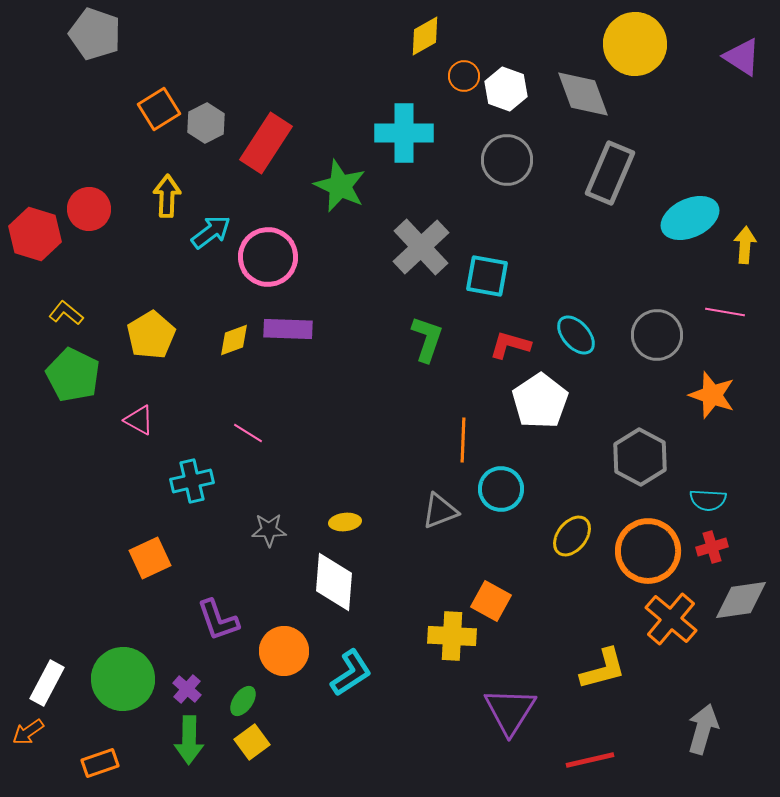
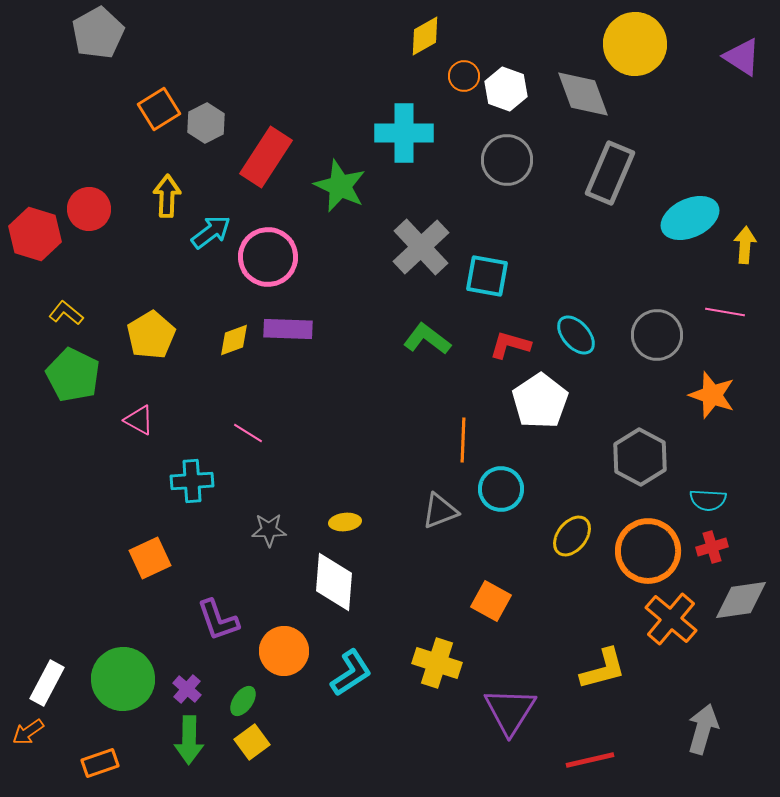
gray pentagon at (95, 34): moved 3 px right, 1 px up; rotated 24 degrees clockwise
red rectangle at (266, 143): moved 14 px down
green L-shape at (427, 339): rotated 72 degrees counterclockwise
cyan cross at (192, 481): rotated 9 degrees clockwise
yellow cross at (452, 636): moved 15 px left, 27 px down; rotated 15 degrees clockwise
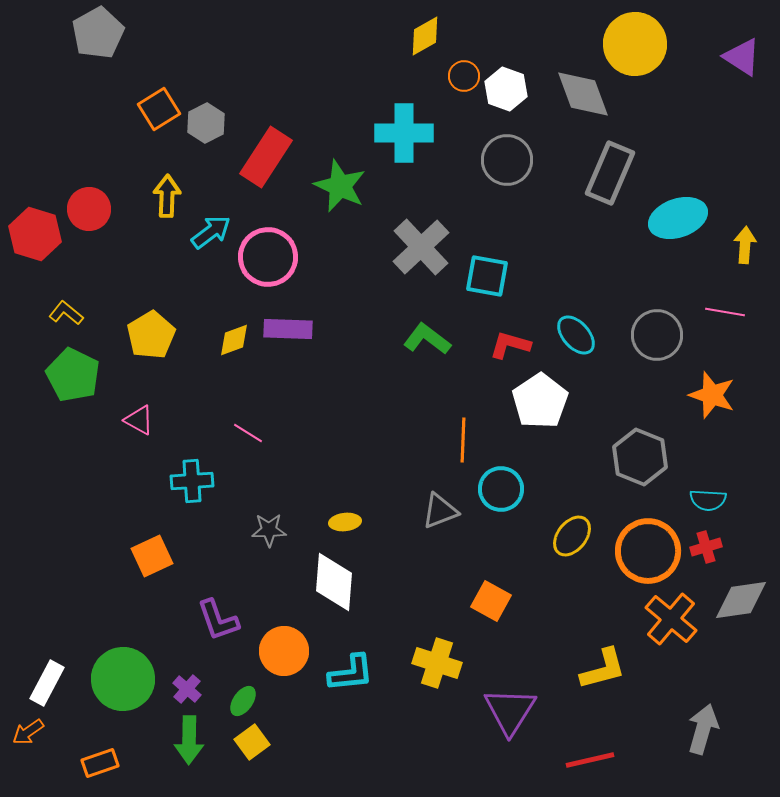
cyan ellipse at (690, 218): moved 12 px left; rotated 6 degrees clockwise
gray hexagon at (640, 457): rotated 6 degrees counterclockwise
red cross at (712, 547): moved 6 px left
orange square at (150, 558): moved 2 px right, 2 px up
cyan L-shape at (351, 673): rotated 27 degrees clockwise
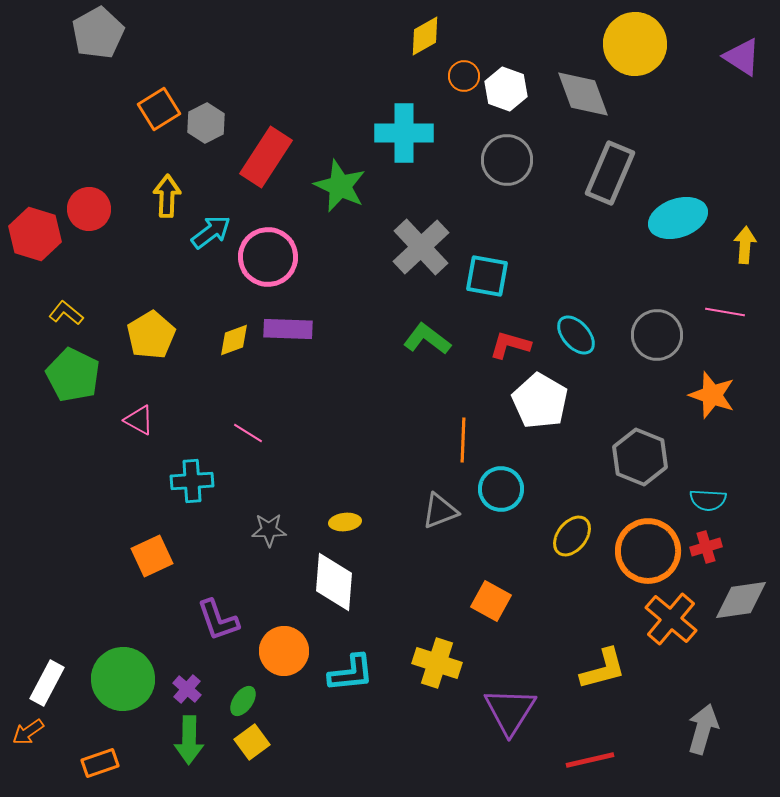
white pentagon at (540, 401): rotated 8 degrees counterclockwise
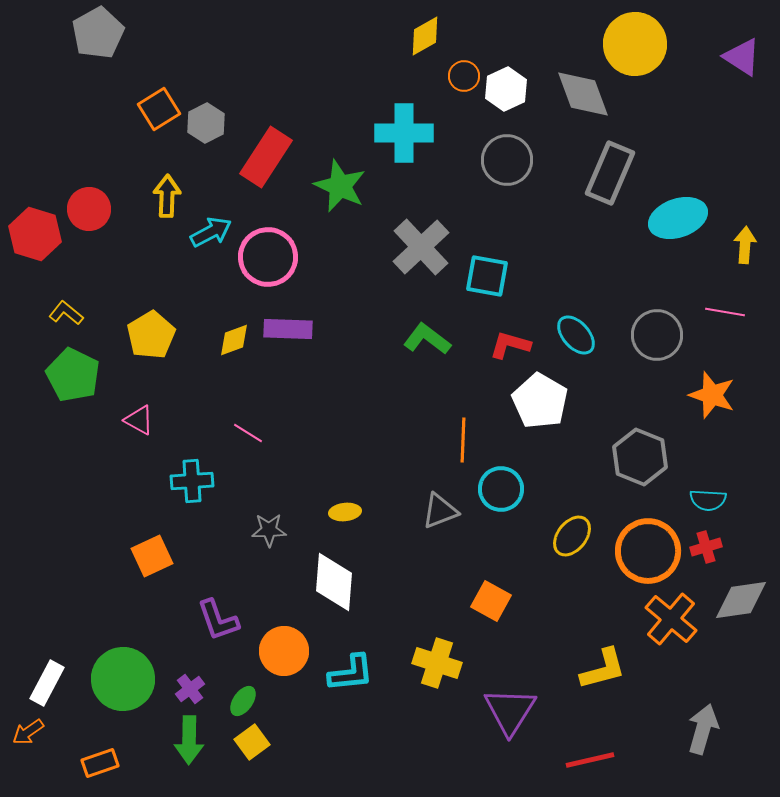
white hexagon at (506, 89): rotated 15 degrees clockwise
cyan arrow at (211, 232): rotated 9 degrees clockwise
yellow ellipse at (345, 522): moved 10 px up
purple cross at (187, 689): moved 3 px right; rotated 12 degrees clockwise
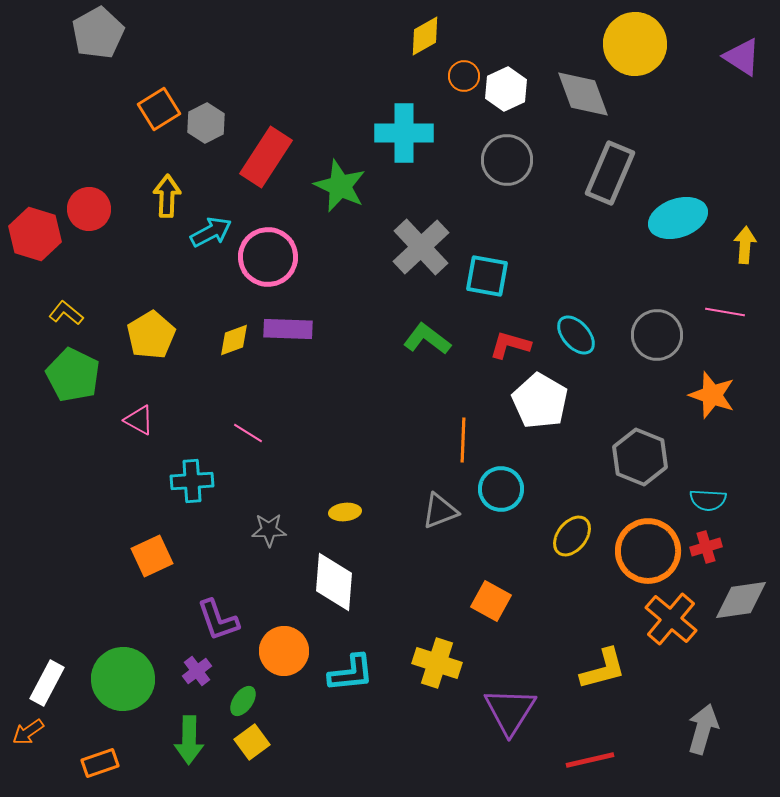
purple cross at (190, 689): moved 7 px right, 18 px up
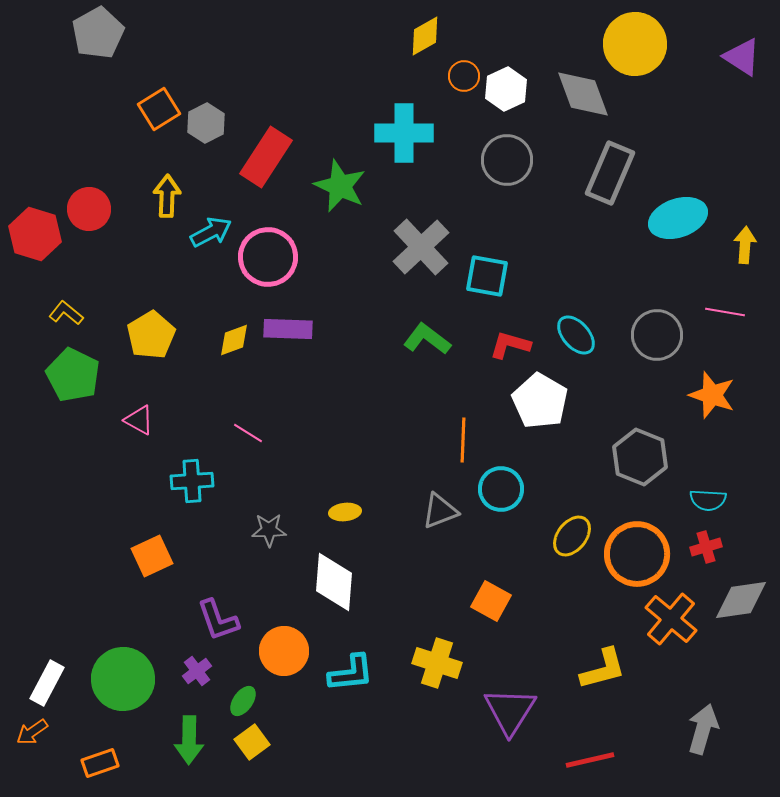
orange circle at (648, 551): moved 11 px left, 3 px down
orange arrow at (28, 732): moved 4 px right
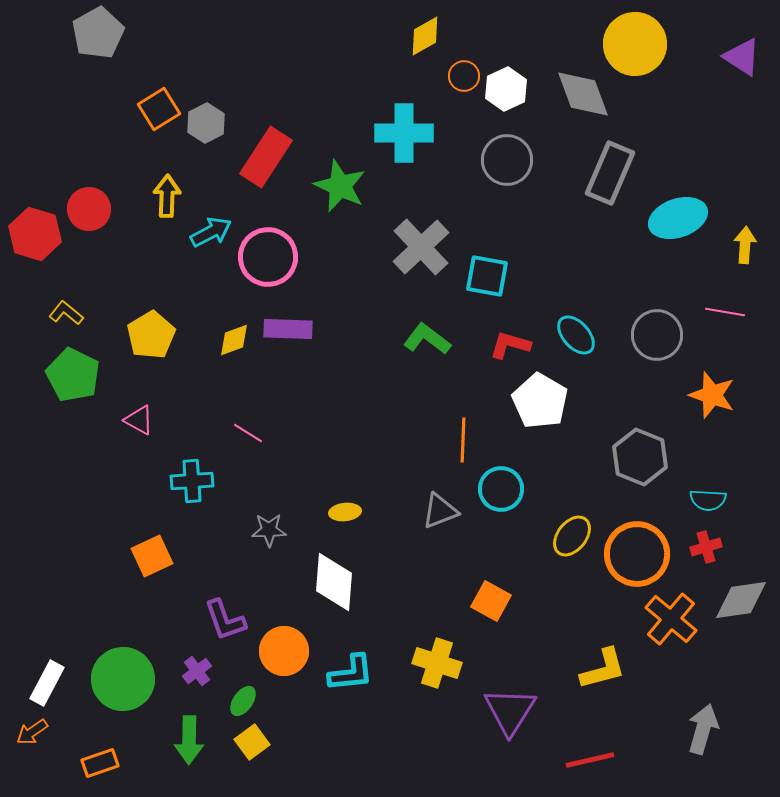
purple L-shape at (218, 620): moved 7 px right
